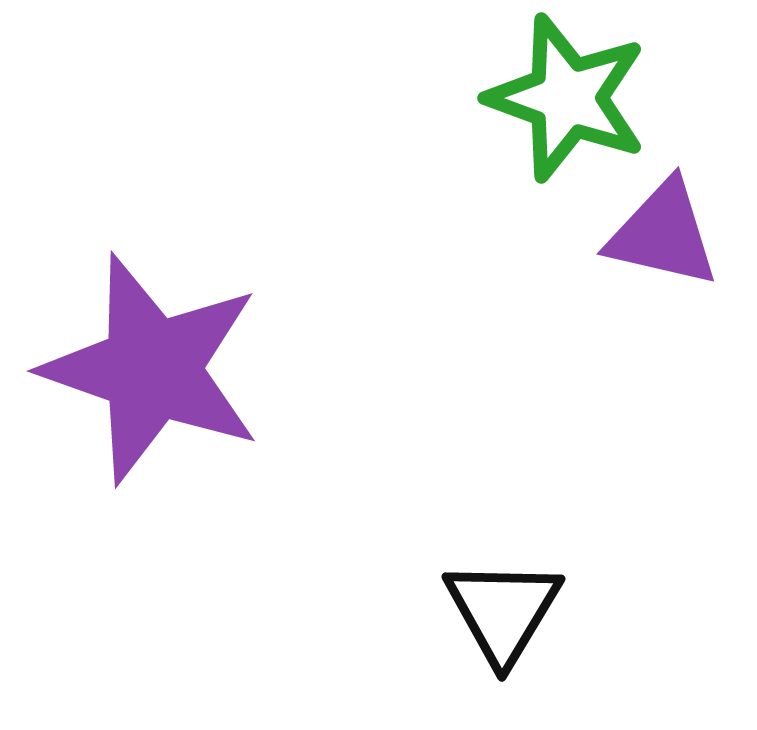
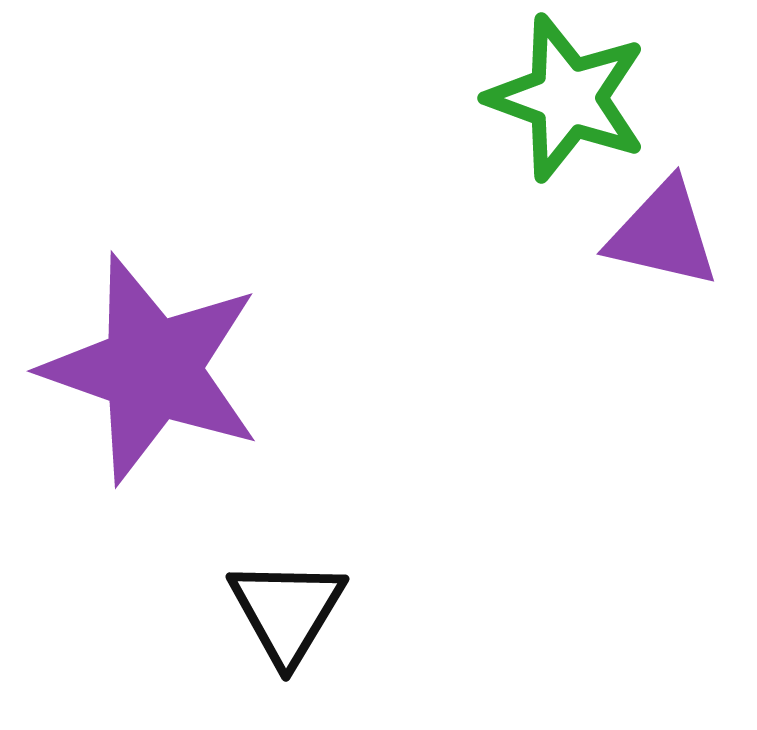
black triangle: moved 216 px left
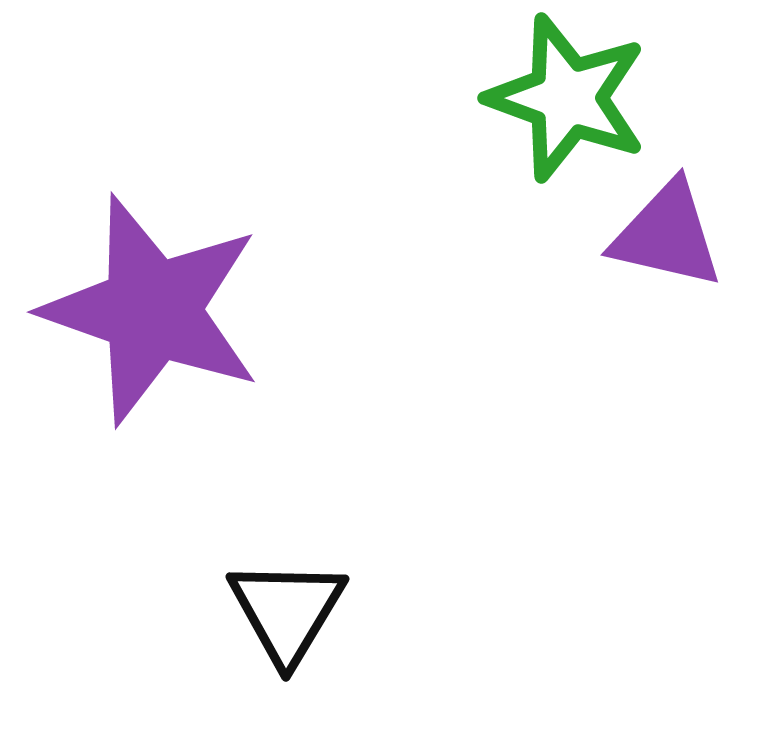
purple triangle: moved 4 px right, 1 px down
purple star: moved 59 px up
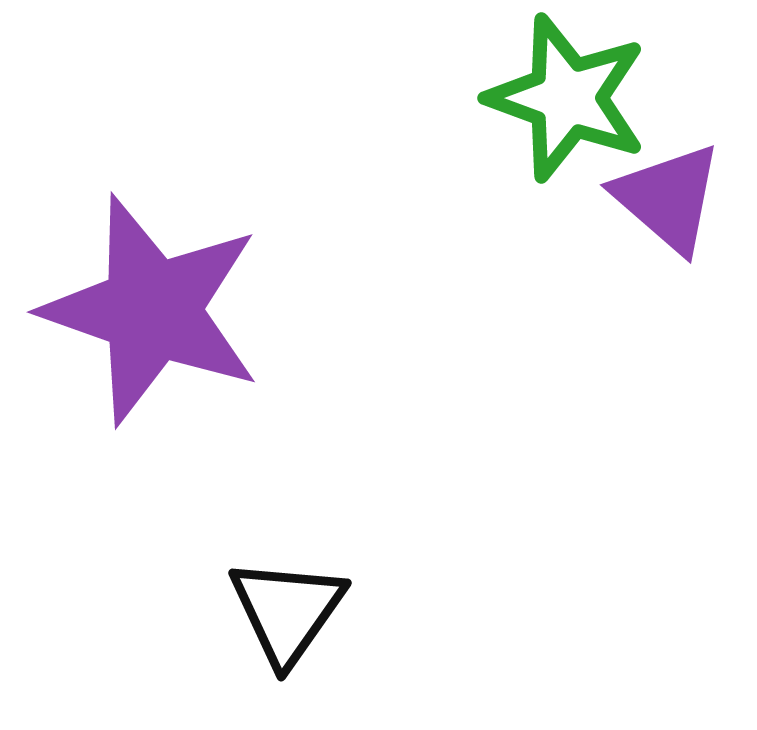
purple triangle: moved 1 px right, 37 px up; rotated 28 degrees clockwise
black triangle: rotated 4 degrees clockwise
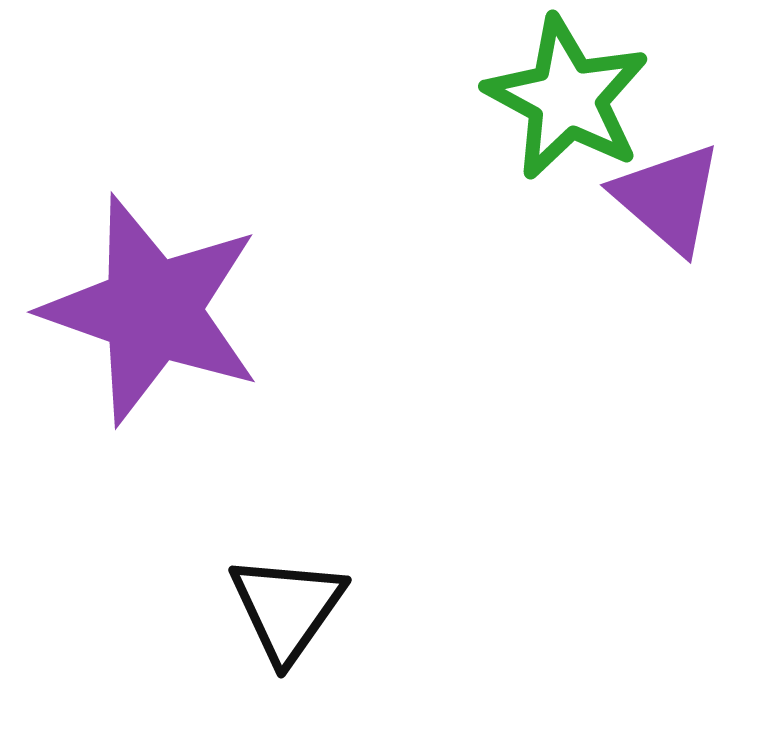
green star: rotated 8 degrees clockwise
black triangle: moved 3 px up
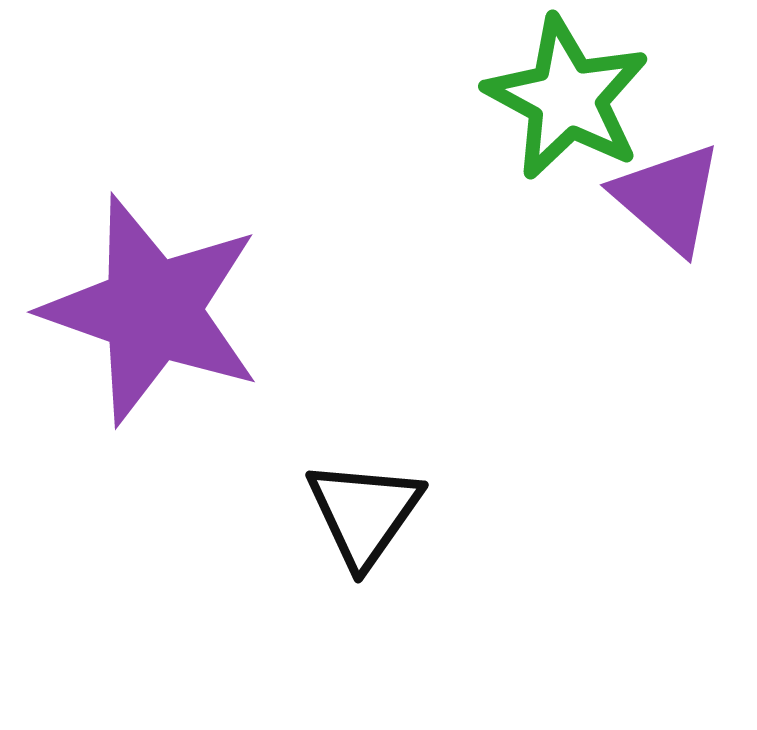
black triangle: moved 77 px right, 95 px up
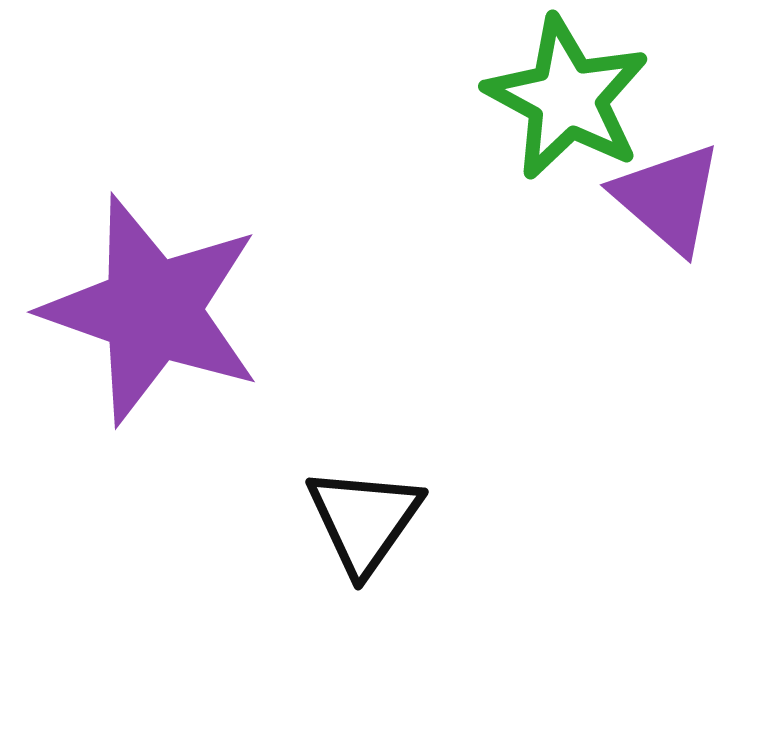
black triangle: moved 7 px down
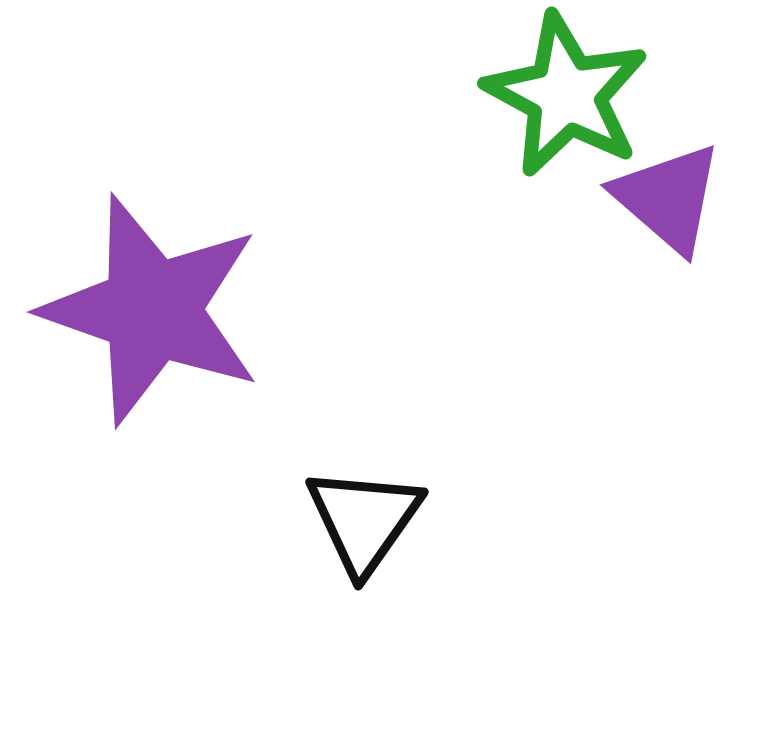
green star: moved 1 px left, 3 px up
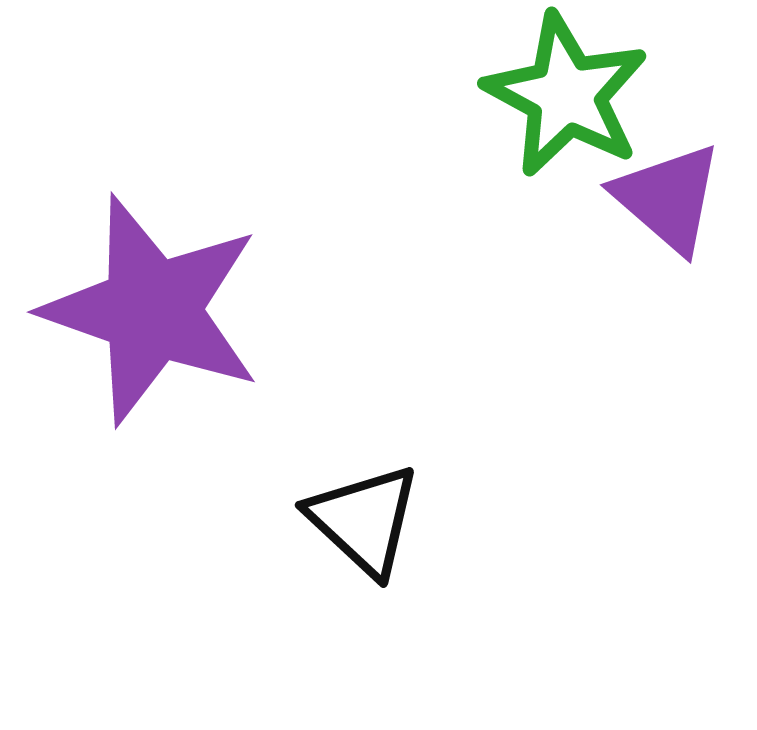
black triangle: rotated 22 degrees counterclockwise
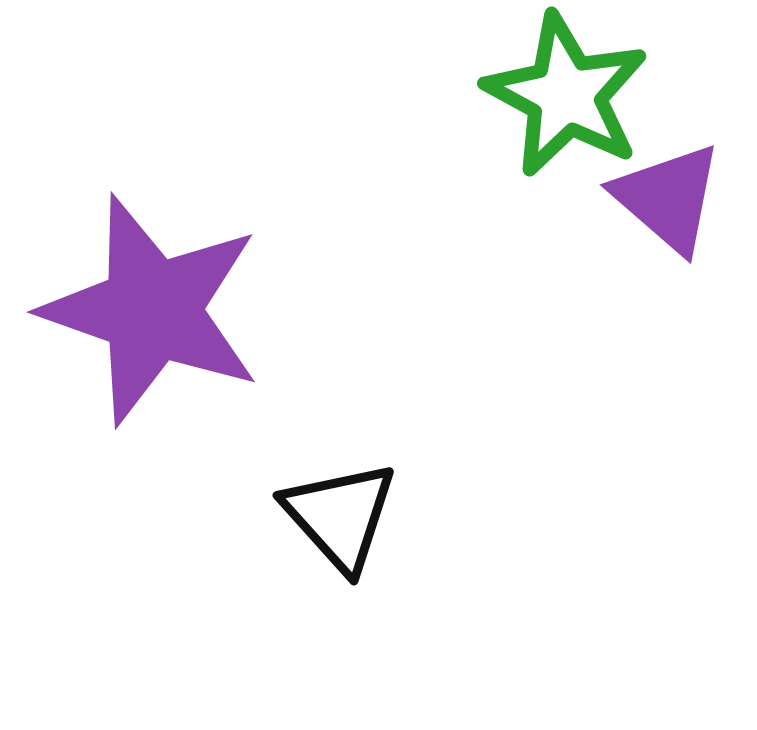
black triangle: moved 24 px left, 4 px up; rotated 5 degrees clockwise
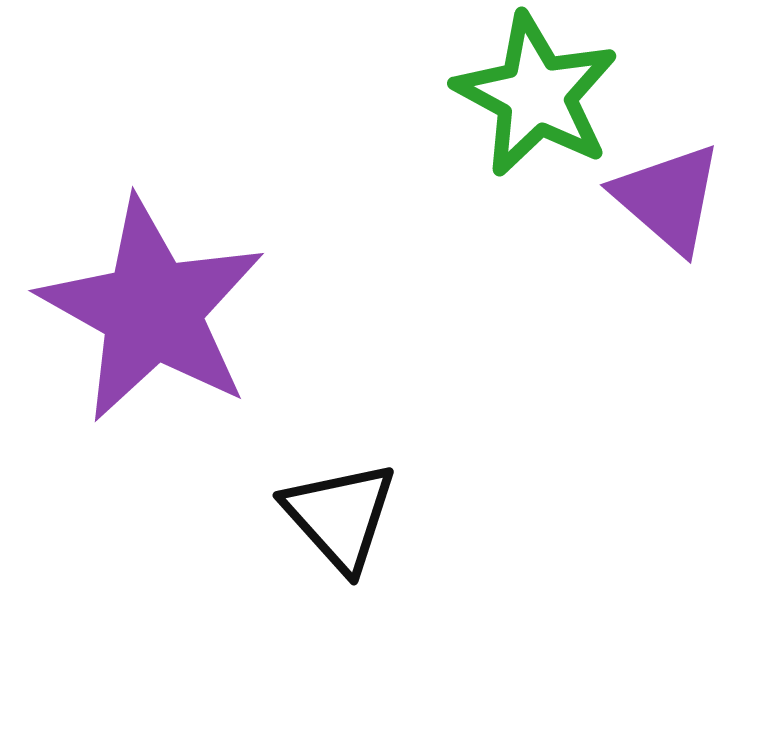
green star: moved 30 px left
purple star: rotated 10 degrees clockwise
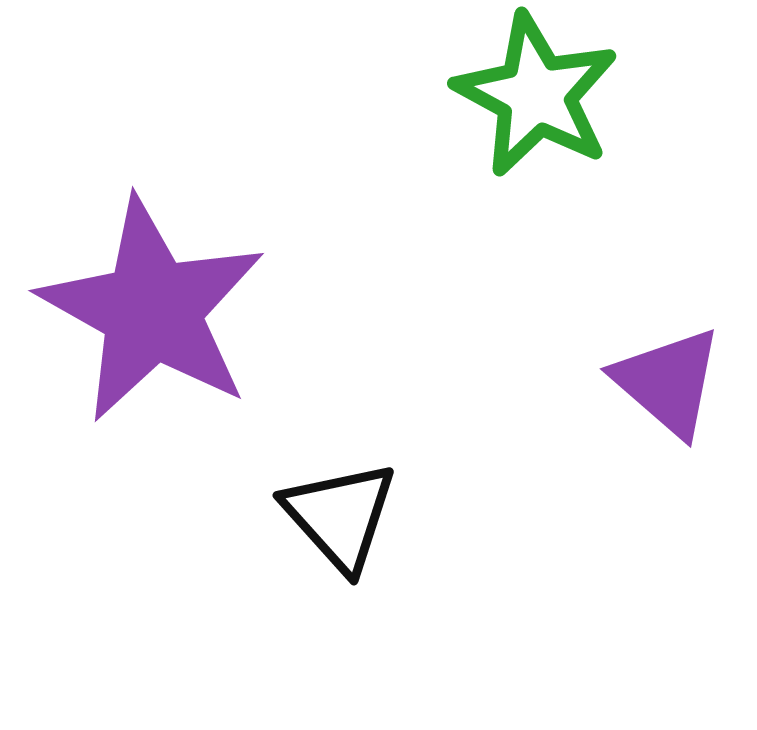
purple triangle: moved 184 px down
